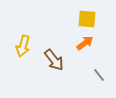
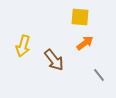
yellow square: moved 7 px left, 2 px up
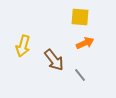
orange arrow: rotated 12 degrees clockwise
gray line: moved 19 px left
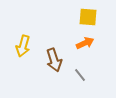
yellow square: moved 8 px right
brown arrow: rotated 20 degrees clockwise
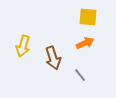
brown arrow: moved 1 px left, 2 px up
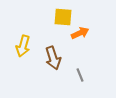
yellow square: moved 25 px left
orange arrow: moved 5 px left, 10 px up
gray line: rotated 16 degrees clockwise
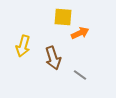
gray line: rotated 32 degrees counterclockwise
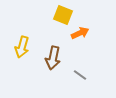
yellow square: moved 2 px up; rotated 18 degrees clockwise
yellow arrow: moved 1 px left, 1 px down
brown arrow: rotated 30 degrees clockwise
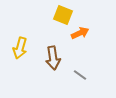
yellow arrow: moved 2 px left, 1 px down
brown arrow: rotated 20 degrees counterclockwise
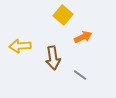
yellow square: rotated 18 degrees clockwise
orange arrow: moved 3 px right, 4 px down
yellow arrow: moved 2 px up; rotated 70 degrees clockwise
